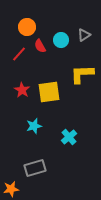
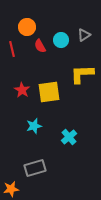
red line: moved 7 px left, 5 px up; rotated 56 degrees counterclockwise
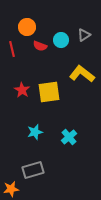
red semicircle: rotated 40 degrees counterclockwise
yellow L-shape: rotated 40 degrees clockwise
cyan star: moved 1 px right, 6 px down
gray rectangle: moved 2 px left, 2 px down
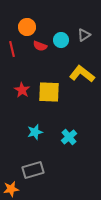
yellow square: rotated 10 degrees clockwise
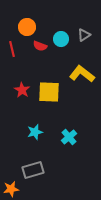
cyan circle: moved 1 px up
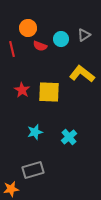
orange circle: moved 1 px right, 1 px down
